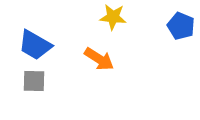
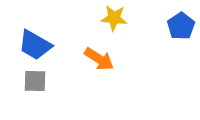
yellow star: moved 1 px right, 1 px down
blue pentagon: rotated 16 degrees clockwise
gray square: moved 1 px right
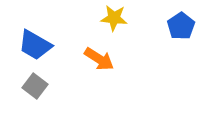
gray square: moved 5 px down; rotated 35 degrees clockwise
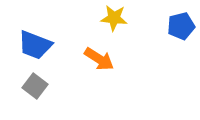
blue pentagon: rotated 20 degrees clockwise
blue trapezoid: rotated 9 degrees counterclockwise
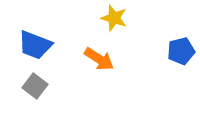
yellow star: rotated 12 degrees clockwise
blue pentagon: moved 25 px down
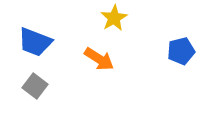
yellow star: rotated 24 degrees clockwise
blue trapezoid: moved 3 px up
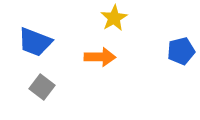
orange arrow: moved 1 px right, 2 px up; rotated 32 degrees counterclockwise
gray square: moved 7 px right, 1 px down
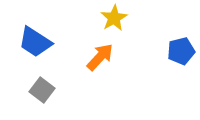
blue trapezoid: rotated 12 degrees clockwise
orange arrow: rotated 48 degrees counterclockwise
gray square: moved 3 px down
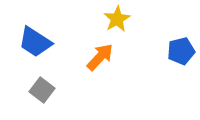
yellow star: moved 3 px right, 1 px down
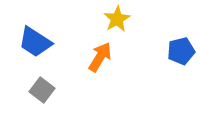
orange arrow: rotated 12 degrees counterclockwise
